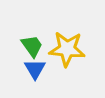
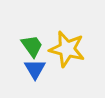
yellow star: rotated 9 degrees clockwise
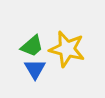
green trapezoid: rotated 85 degrees clockwise
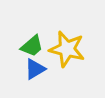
blue triangle: rotated 30 degrees clockwise
